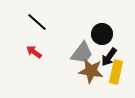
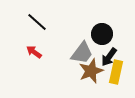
brown star: rotated 30 degrees counterclockwise
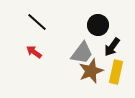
black circle: moved 4 px left, 9 px up
black arrow: moved 3 px right, 10 px up
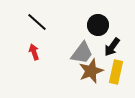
red arrow: rotated 35 degrees clockwise
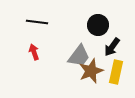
black line: rotated 35 degrees counterclockwise
gray trapezoid: moved 3 px left, 3 px down
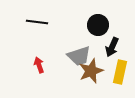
black arrow: rotated 12 degrees counterclockwise
red arrow: moved 5 px right, 13 px down
gray trapezoid: rotated 35 degrees clockwise
yellow rectangle: moved 4 px right
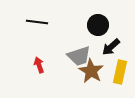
black arrow: moved 1 px left; rotated 24 degrees clockwise
brown star: rotated 20 degrees counterclockwise
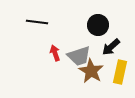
red arrow: moved 16 px right, 12 px up
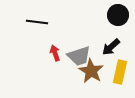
black circle: moved 20 px right, 10 px up
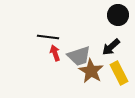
black line: moved 11 px right, 15 px down
yellow rectangle: moved 1 px left, 1 px down; rotated 40 degrees counterclockwise
